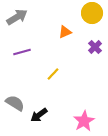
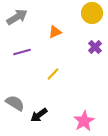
orange triangle: moved 10 px left
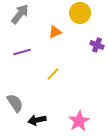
yellow circle: moved 12 px left
gray arrow: moved 3 px right, 3 px up; rotated 20 degrees counterclockwise
purple cross: moved 2 px right, 2 px up; rotated 24 degrees counterclockwise
gray semicircle: rotated 24 degrees clockwise
black arrow: moved 2 px left, 5 px down; rotated 24 degrees clockwise
pink star: moved 5 px left
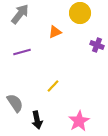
yellow line: moved 12 px down
black arrow: rotated 90 degrees counterclockwise
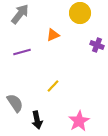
orange triangle: moved 2 px left, 3 px down
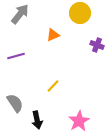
purple line: moved 6 px left, 4 px down
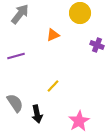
black arrow: moved 6 px up
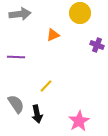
gray arrow: rotated 45 degrees clockwise
purple line: moved 1 px down; rotated 18 degrees clockwise
yellow line: moved 7 px left
gray semicircle: moved 1 px right, 1 px down
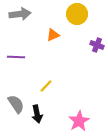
yellow circle: moved 3 px left, 1 px down
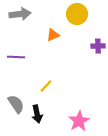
purple cross: moved 1 px right, 1 px down; rotated 24 degrees counterclockwise
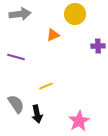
yellow circle: moved 2 px left
purple line: rotated 12 degrees clockwise
yellow line: rotated 24 degrees clockwise
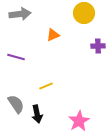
yellow circle: moved 9 px right, 1 px up
